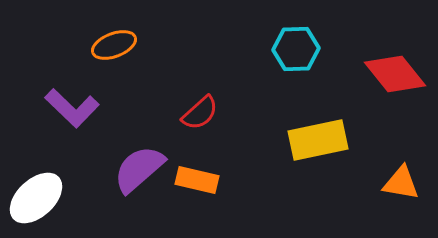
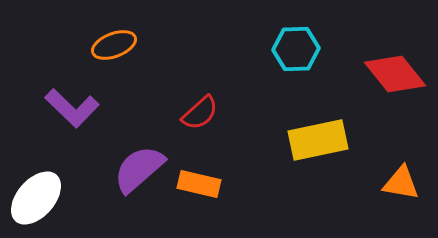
orange rectangle: moved 2 px right, 4 px down
white ellipse: rotated 6 degrees counterclockwise
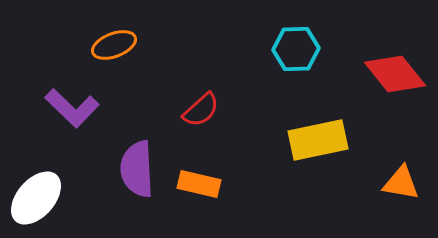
red semicircle: moved 1 px right, 3 px up
purple semicircle: moved 2 px left; rotated 52 degrees counterclockwise
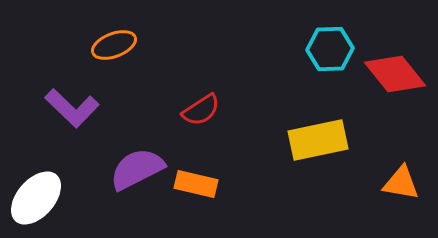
cyan hexagon: moved 34 px right
red semicircle: rotated 9 degrees clockwise
purple semicircle: rotated 66 degrees clockwise
orange rectangle: moved 3 px left
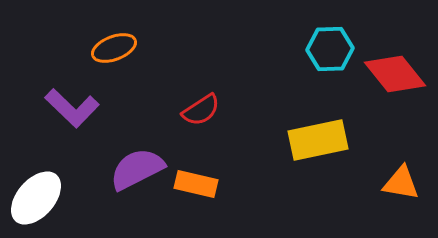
orange ellipse: moved 3 px down
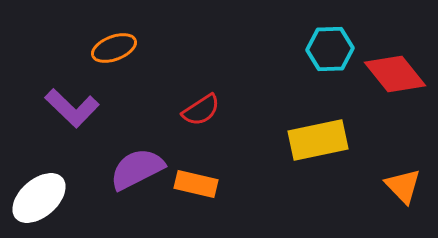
orange triangle: moved 2 px right, 3 px down; rotated 36 degrees clockwise
white ellipse: moved 3 px right; rotated 8 degrees clockwise
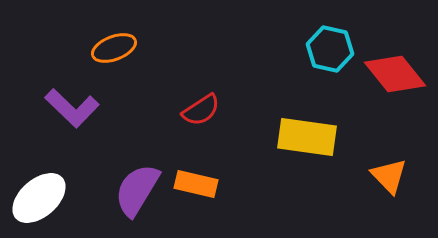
cyan hexagon: rotated 15 degrees clockwise
yellow rectangle: moved 11 px left, 3 px up; rotated 20 degrees clockwise
purple semicircle: moved 21 px down; rotated 32 degrees counterclockwise
orange triangle: moved 14 px left, 10 px up
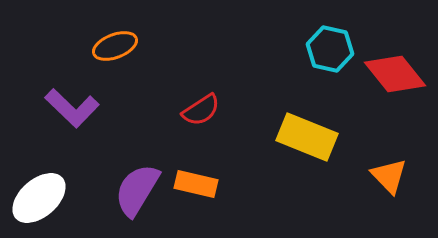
orange ellipse: moved 1 px right, 2 px up
yellow rectangle: rotated 14 degrees clockwise
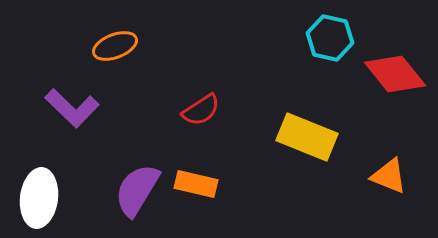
cyan hexagon: moved 11 px up
orange triangle: rotated 24 degrees counterclockwise
white ellipse: rotated 42 degrees counterclockwise
